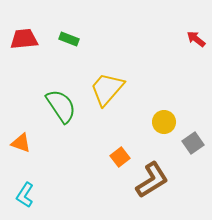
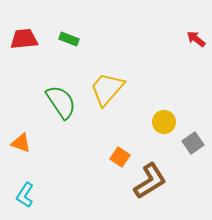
green semicircle: moved 4 px up
orange square: rotated 18 degrees counterclockwise
brown L-shape: moved 2 px left, 1 px down
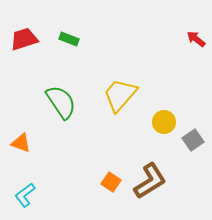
red trapezoid: rotated 12 degrees counterclockwise
yellow trapezoid: moved 13 px right, 6 px down
gray square: moved 3 px up
orange square: moved 9 px left, 25 px down
cyan L-shape: rotated 20 degrees clockwise
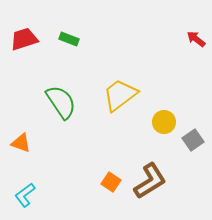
yellow trapezoid: rotated 12 degrees clockwise
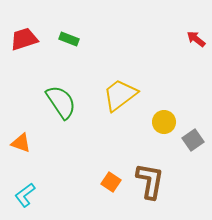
brown L-shape: rotated 48 degrees counterclockwise
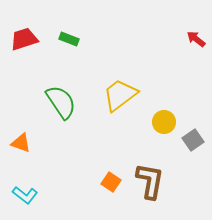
cyan L-shape: rotated 105 degrees counterclockwise
